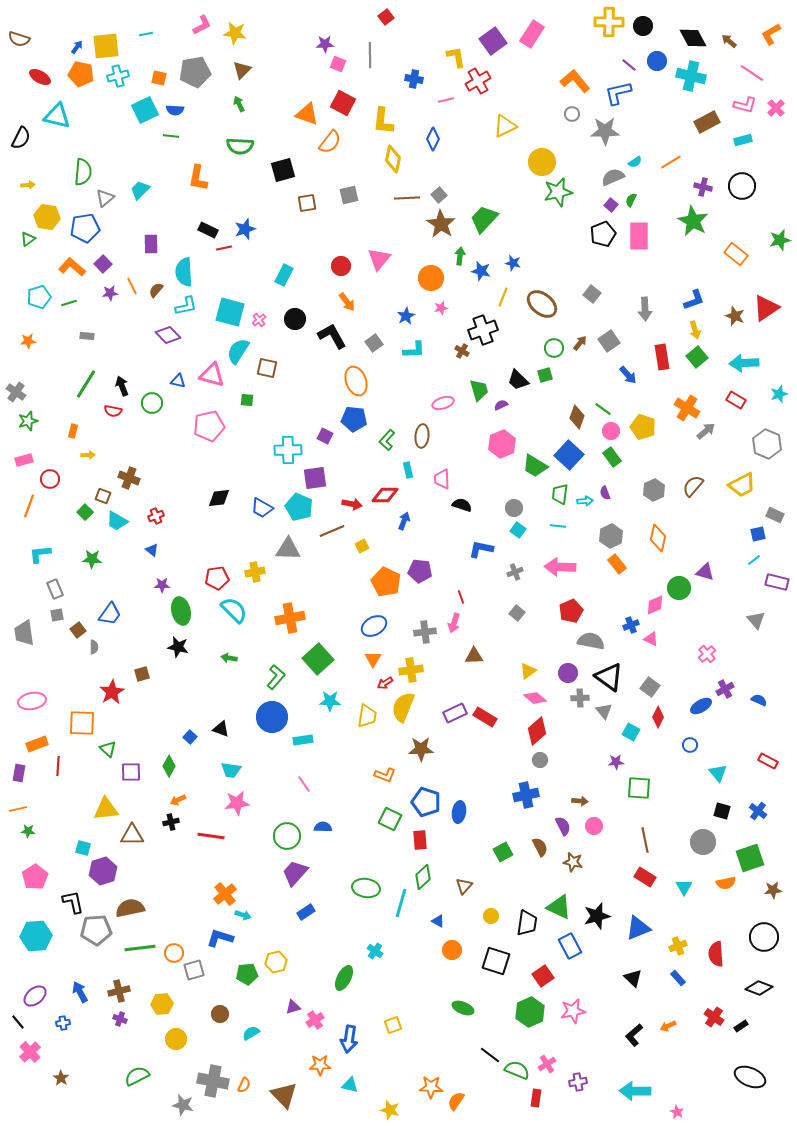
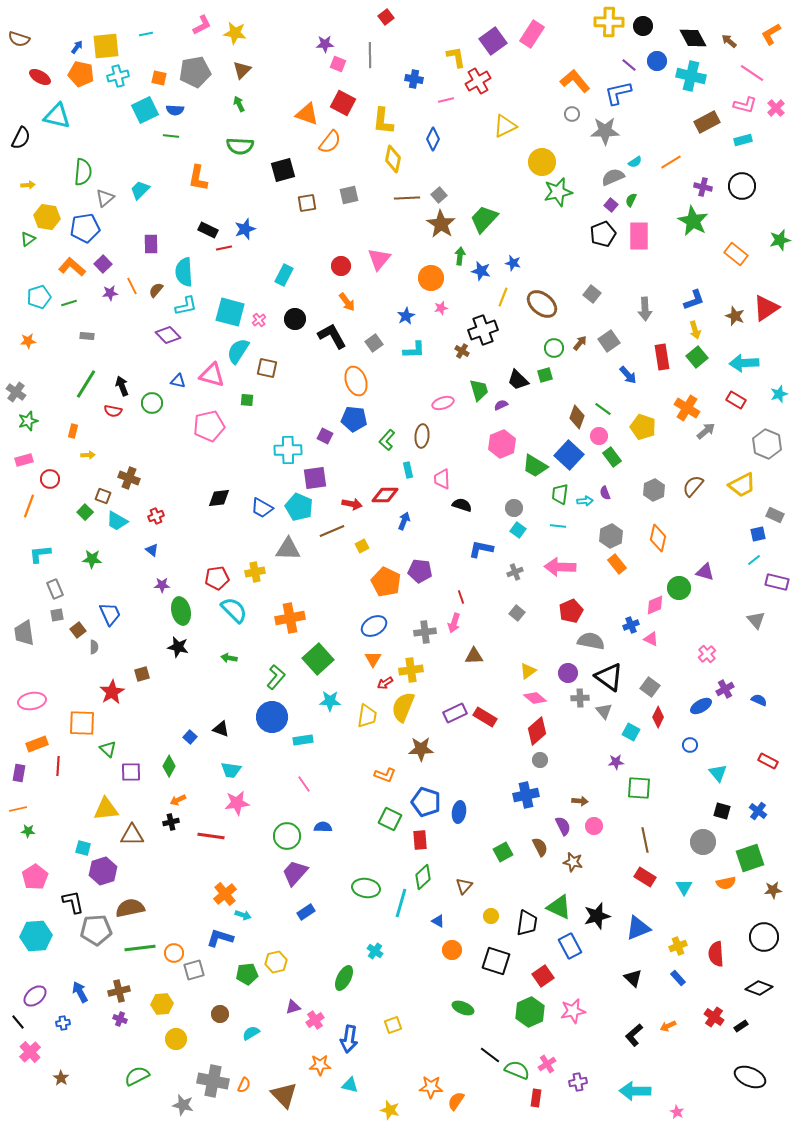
pink circle at (611, 431): moved 12 px left, 5 px down
blue trapezoid at (110, 614): rotated 60 degrees counterclockwise
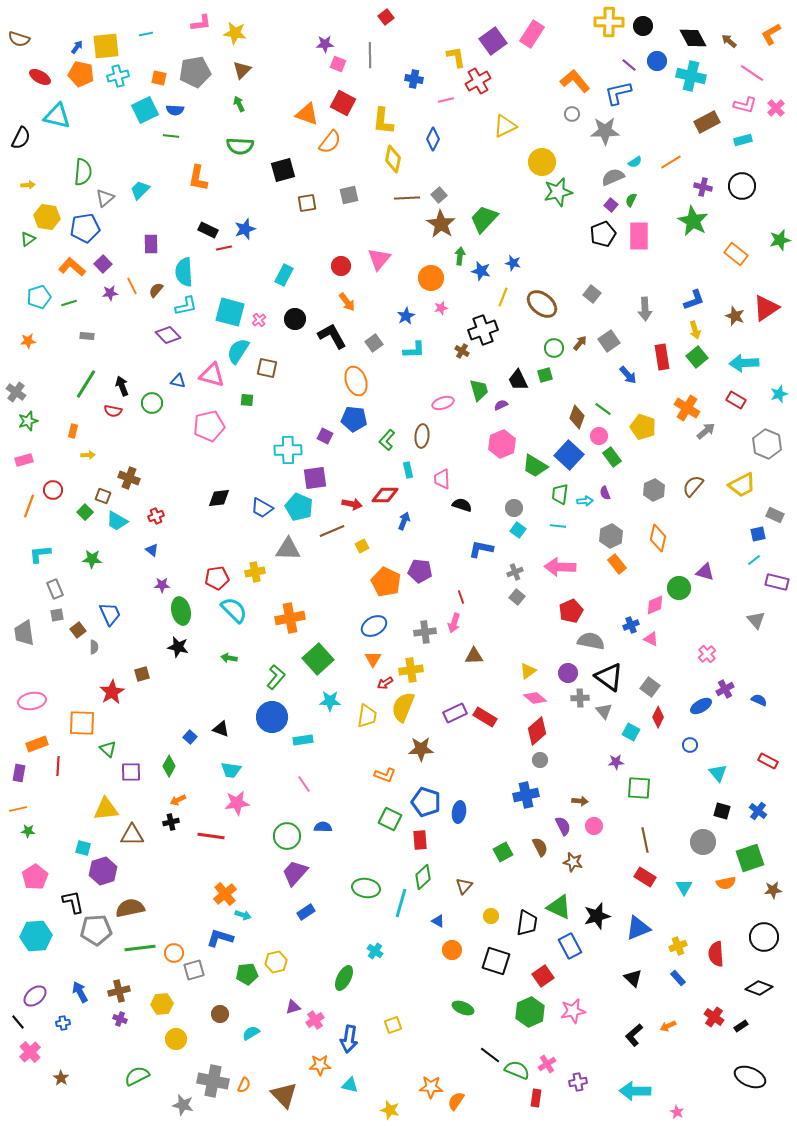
pink L-shape at (202, 25): moved 1 px left, 2 px up; rotated 20 degrees clockwise
black trapezoid at (518, 380): rotated 20 degrees clockwise
red circle at (50, 479): moved 3 px right, 11 px down
gray square at (517, 613): moved 16 px up
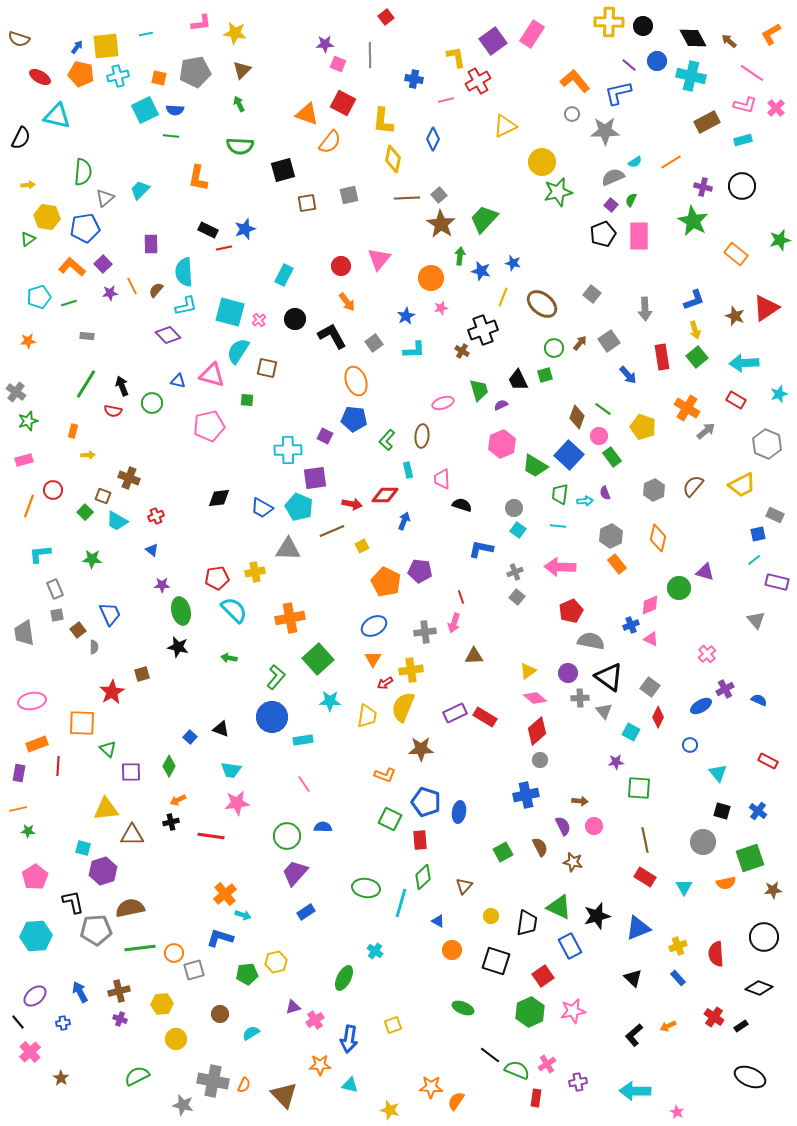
pink diamond at (655, 605): moved 5 px left
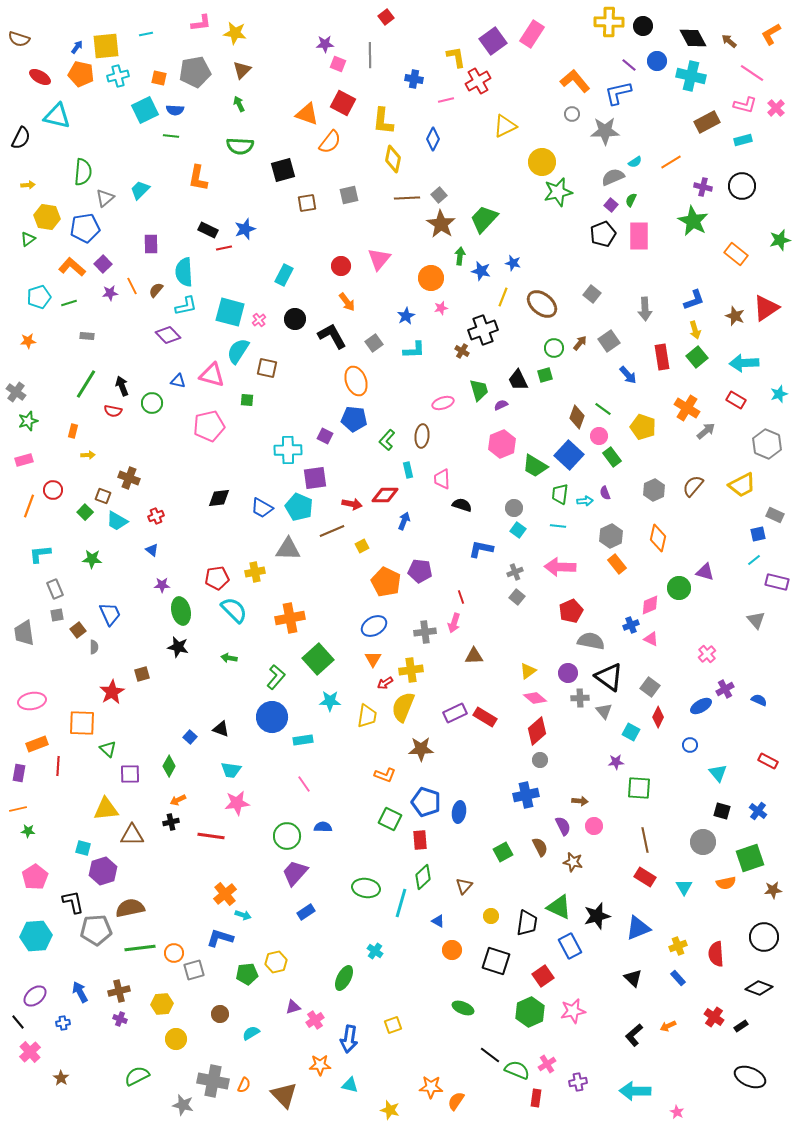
purple square at (131, 772): moved 1 px left, 2 px down
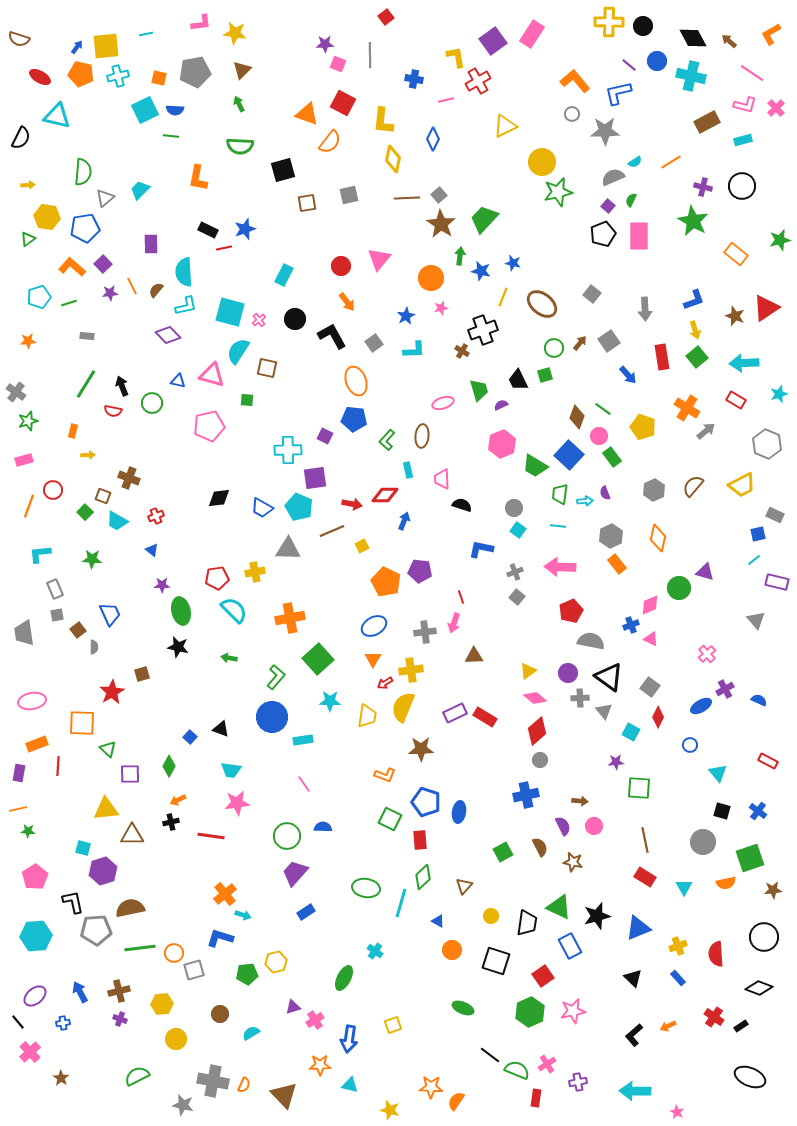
purple square at (611, 205): moved 3 px left, 1 px down
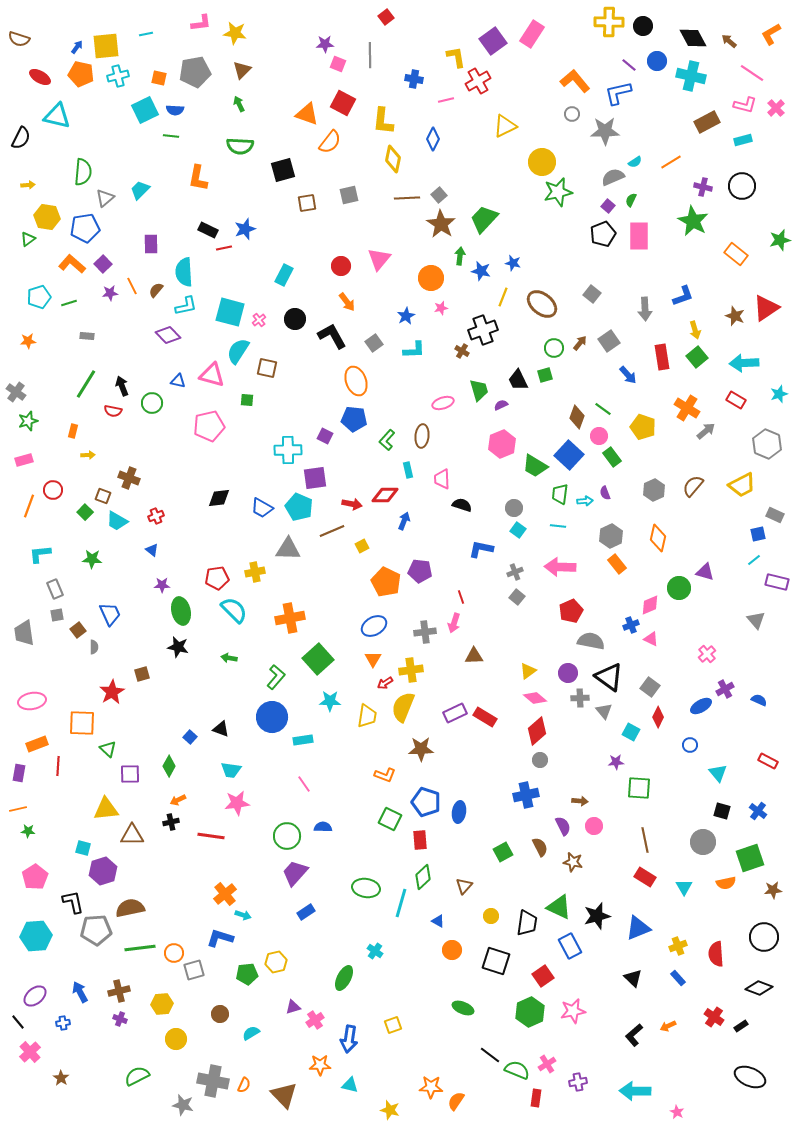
orange L-shape at (72, 267): moved 3 px up
blue L-shape at (694, 300): moved 11 px left, 4 px up
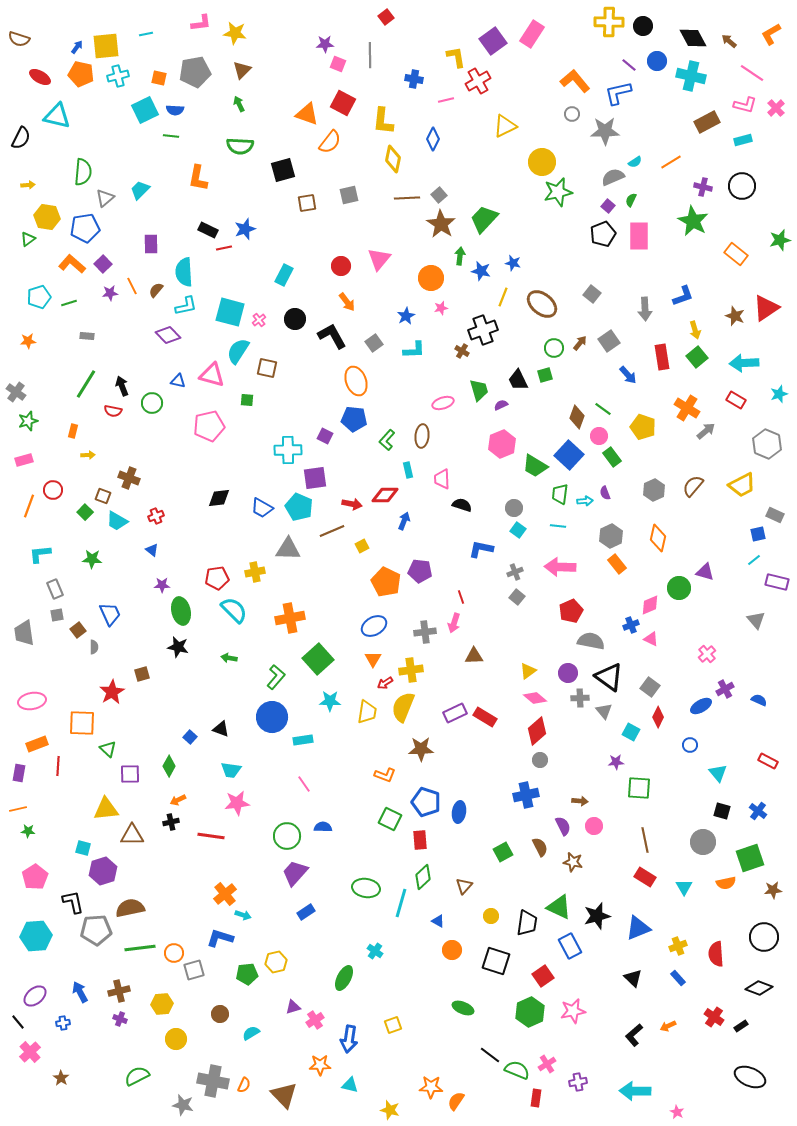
yellow trapezoid at (367, 716): moved 4 px up
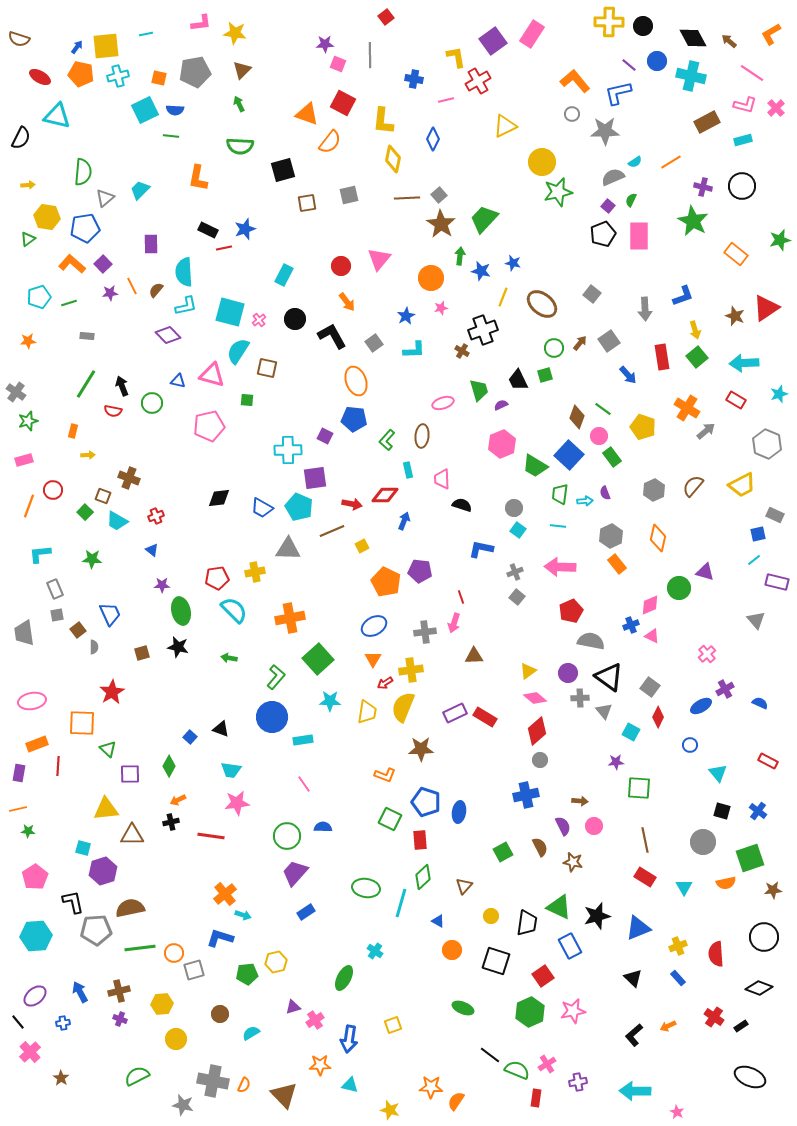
pink triangle at (651, 639): moved 1 px right, 3 px up
brown square at (142, 674): moved 21 px up
blue semicircle at (759, 700): moved 1 px right, 3 px down
